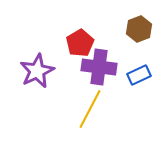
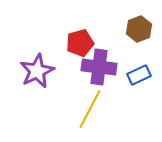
red pentagon: rotated 16 degrees clockwise
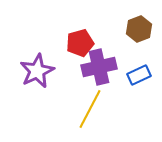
purple cross: rotated 20 degrees counterclockwise
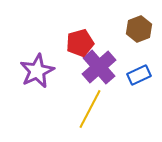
purple cross: rotated 28 degrees counterclockwise
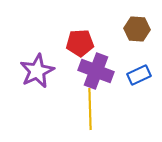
brown hexagon: moved 2 px left; rotated 25 degrees clockwise
red pentagon: rotated 12 degrees clockwise
purple cross: moved 3 px left, 4 px down; rotated 28 degrees counterclockwise
yellow line: rotated 30 degrees counterclockwise
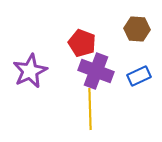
red pentagon: moved 2 px right; rotated 24 degrees clockwise
purple star: moved 7 px left
blue rectangle: moved 1 px down
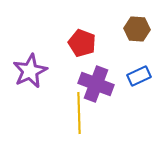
purple cross: moved 13 px down
yellow line: moved 11 px left, 4 px down
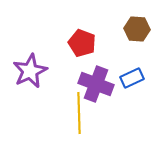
blue rectangle: moved 7 px left, 2 px down
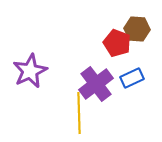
red pentagon: moved 35 px right
purple cross: rotated 32 degrees clockwise
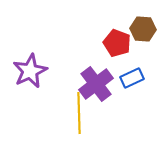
brown hexagon: moved 6 px right
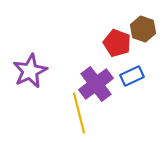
brown hexagon: rotated 15 degrees clockwise
blue rectangle: moved 2 px up
yellow line: rotated 12 degrees counterclockwise
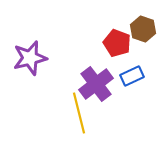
purple star: moved 13 px up; rotated 12 degrees clockwise
